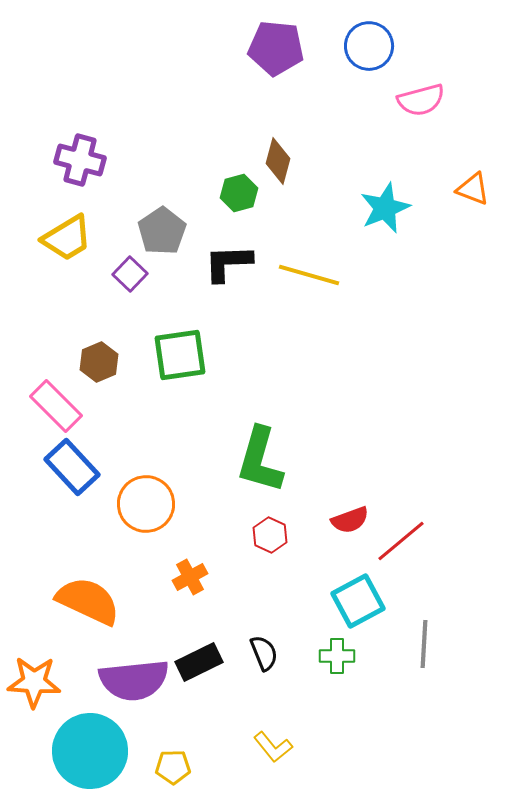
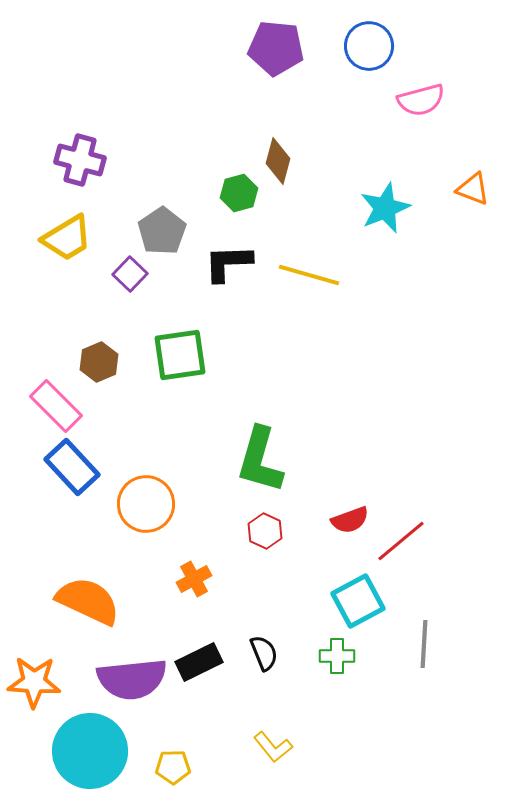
red hexagon: moved 5 px left, 4 px up
orange cross: moved 4 px right, 2 px down
purple semicircle: moved 2 px left, 1 px up
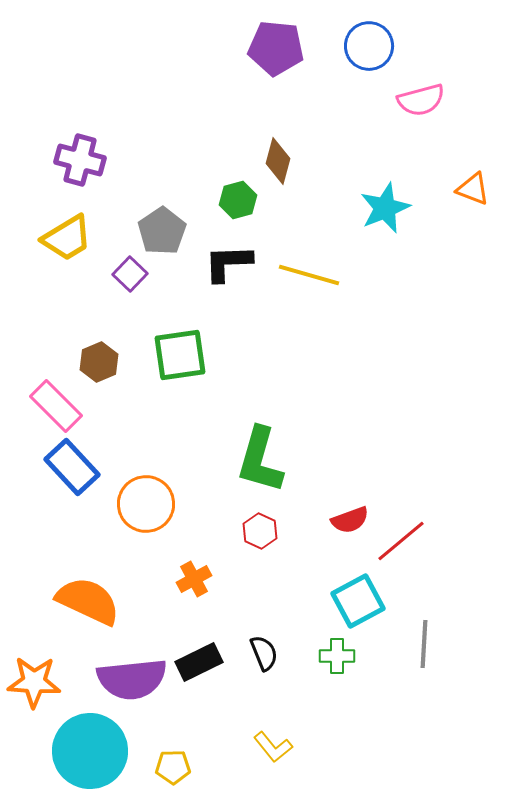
green hexagon: moved 1 px left, 7 px down
red hexagon: moved 5 px left
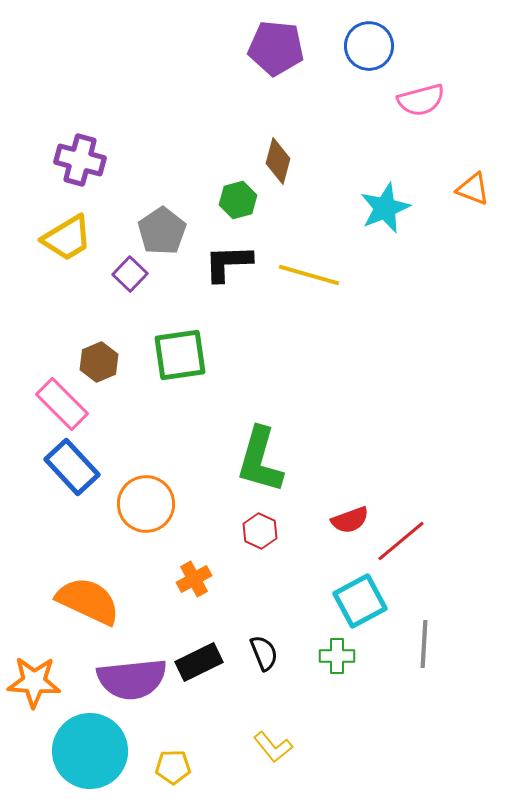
pink rectangle: moved 6 px right, 2 px up
cyan square: moved 2 px right
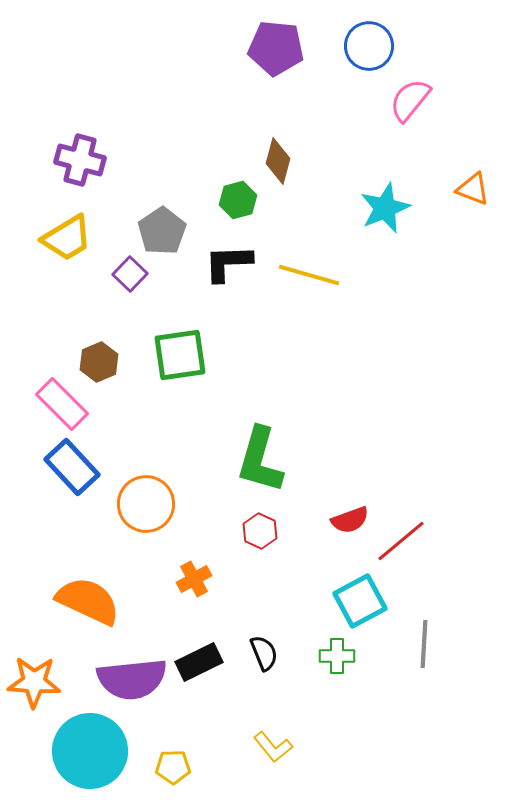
pink semicircle: moved 11 px left; rotated 144 degrees clockwise
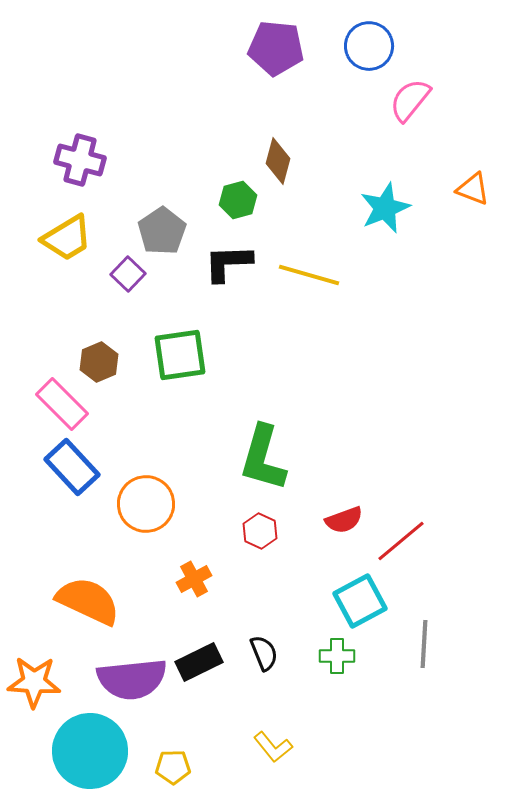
purple square: moved 2 px left
green L-shape: moved 3 px right, 2 px up
red semicircle: moved 6 px left
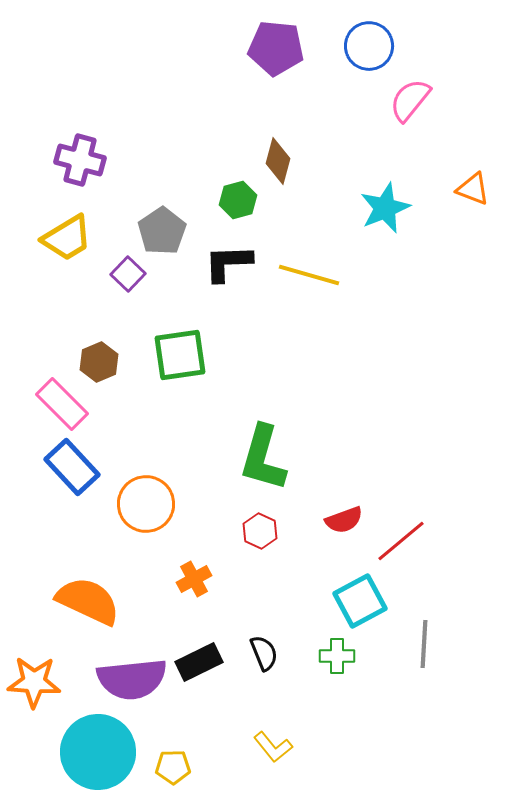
cyan circle: moved 8 px right, 1 px down
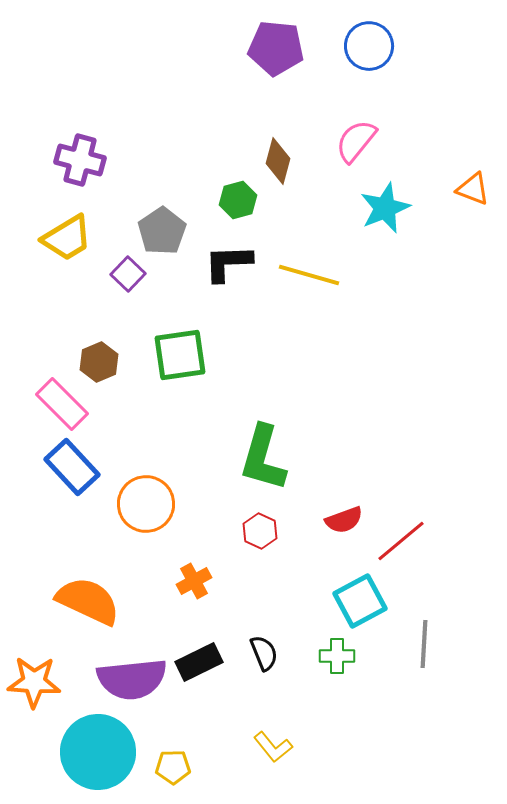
pink semicircle: moved 54 px left, 41 px down
orange cross: moved 2 px down
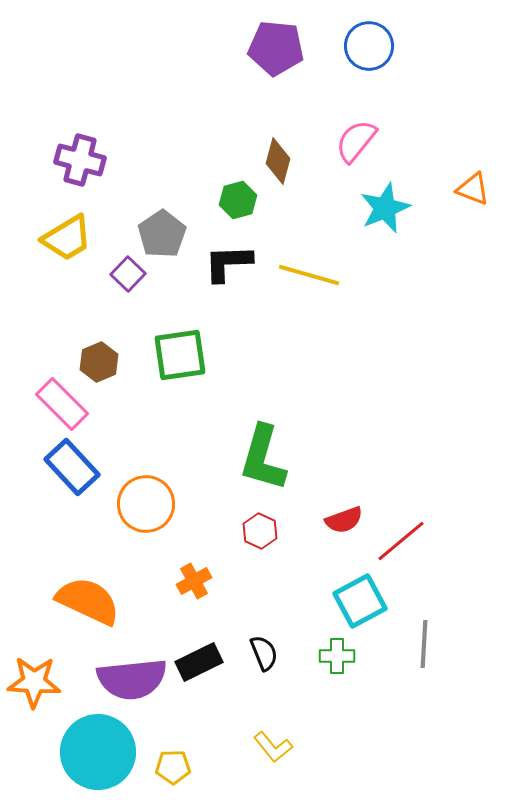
gray pentagon: moved 3 px down
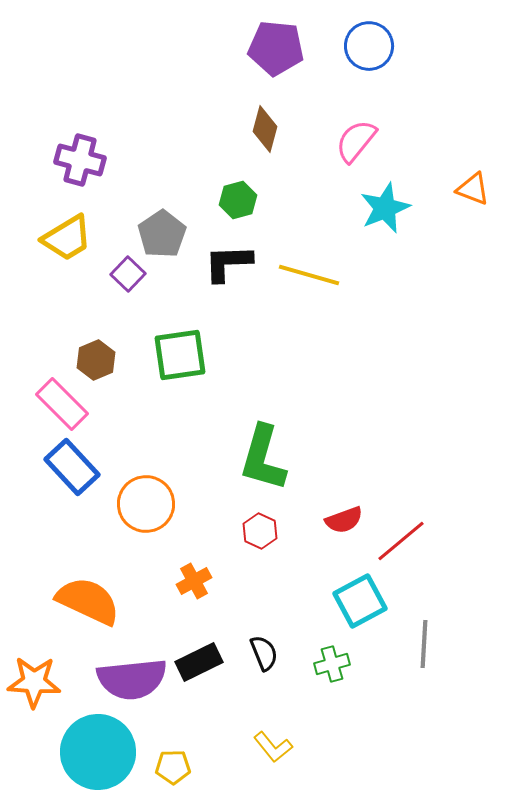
brown diamond: moved 13 px left, 32 px up
brown hexagon: moved 3 px left, 2 px up
green cross: moved 5 px left, 8 px down; rotated 16 degrees counterclockwise
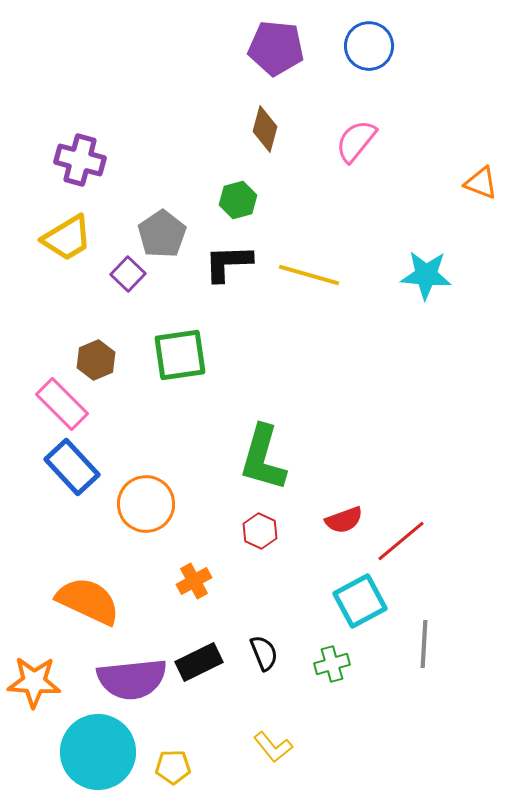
orange triangle: moved 8 px right, 6 px up
cyan star: moved 41 px right, 67 px down; rotated 27 degrees clockwise
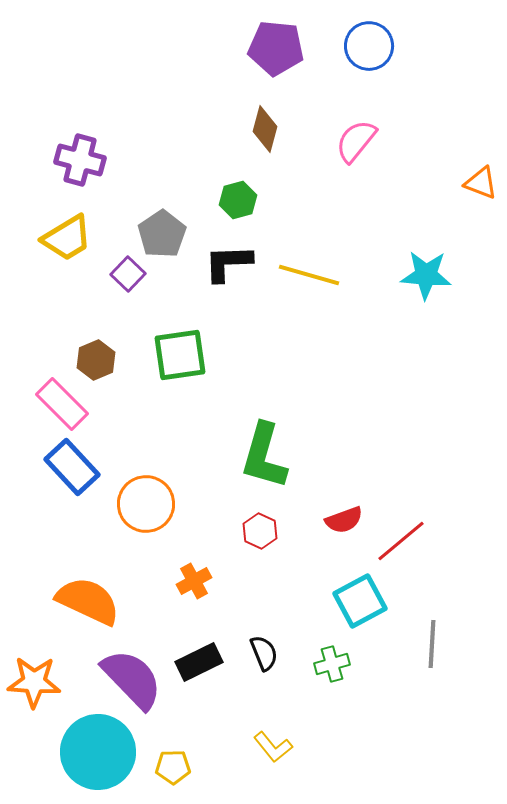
green L-shape: moved 1 px right, 2 px up
gray line: moved 8 px right
purple semicircle: rotated 128 degrees counterclockwise
